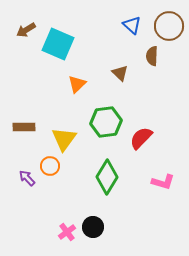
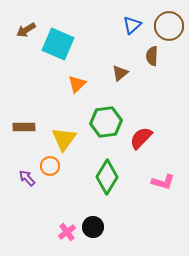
blue triangle: rotated 36 degrees clockwise
brown triangle: rotated 36 degrees clockwise
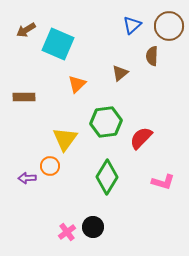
brown rectangle: moved 30 px up
yellow triangle: moved 1 px right
purple arrow: rotated 48 degrees counterclockwise
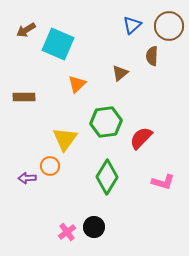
black circle: moved 1 px right
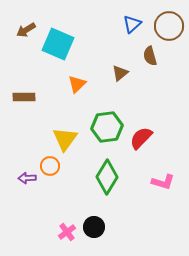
blue triangle: moved 1 px up
brown semicircle: moved 2 px left; rotated 18 degrees counterclockwise
green hexagon: moved 1 px right, 5 px down
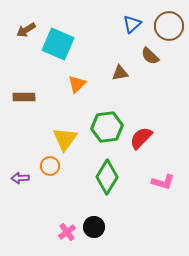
brown semicircle: rotated 30 degrees counterclockwise
brown triangle: rotated 30 degrees clockwise
purple arrow: moved 7 px left
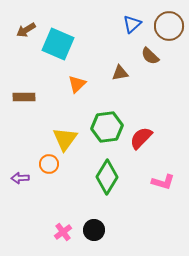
orange circle: moved 1 px left, 2 px up
black circle: moved 3 px down
pink cross: moved 4 px left
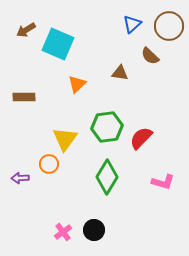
brown triangle: rotated 18 degrees clockwise
